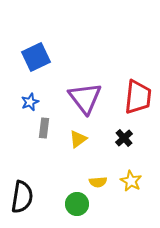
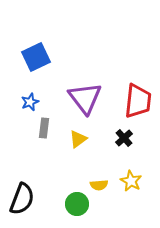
red trapezoid: moved 4 px down
yellow semicircle: moved 1 px right, 3 px down
black semicircle: moved 2 px down; rotated 12 degrees clockwise
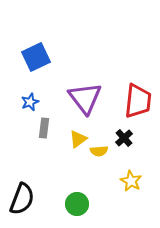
yellow semicircle: moved 34 px up
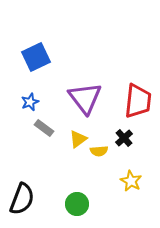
gray rectangle: rotated 60 degrees counterclockwise
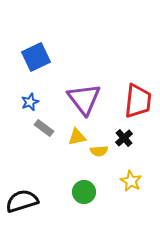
purple triangle: moved 1 px left, 1 px down
yellow triangle: moved 1 px left, 2 px up; rotated 24 degrees clockwise
black semicircle: moved 2 px down; rotated 128 degrees counterclockwise
green circle: moved 7 px right, 12 px up
